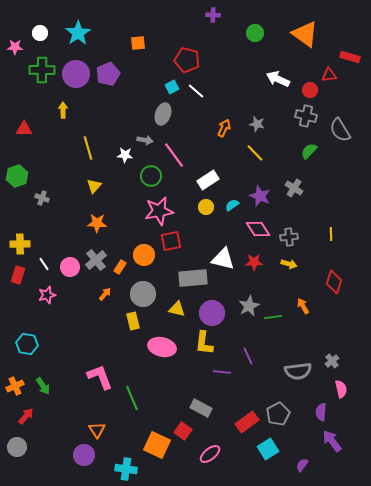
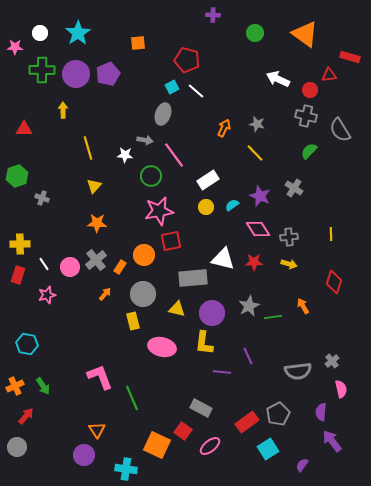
pink ellipse at (210, 454): moved 8 px up
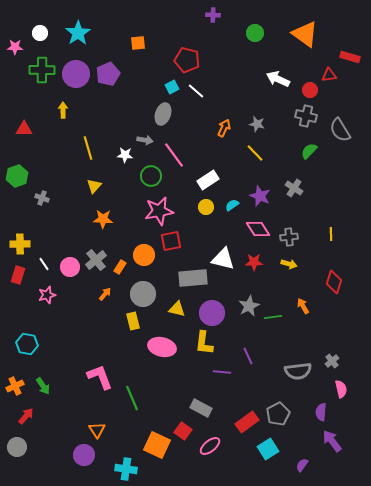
orange star at (97, 223): moved 6 px right, 4 px up
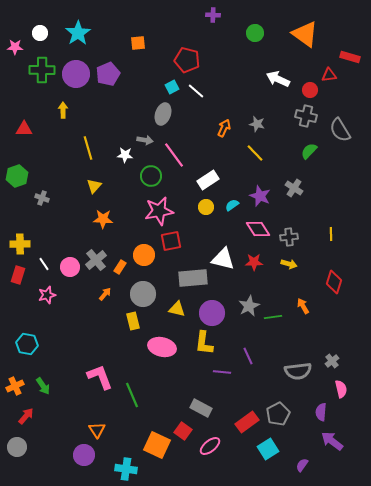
green line at (132, 398): moved 3 px up
purple arrow at (332, 441): rotated 15 degrees counterclockwise
